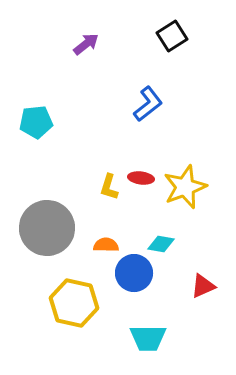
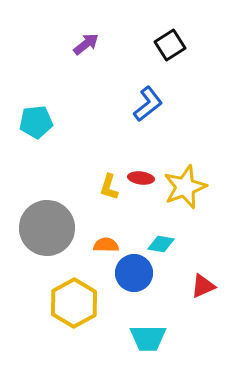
black square: moved 2 px left, 9 px down
yellow hexagon: rotated 18 degrees clockwise
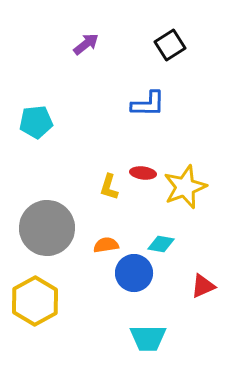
blue L-shape: rotated 39 degrees clockwise
red ellipse: moved 2 px right, 5 px up
orange semicircle: rotated 10 degrees counterclockwise
yellow hexagon: moved 39 px left, 2 px up
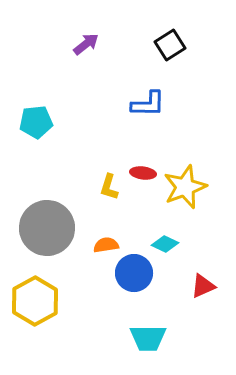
cyan diamond: moved 4 px right; rotated 16 degrees clockwise
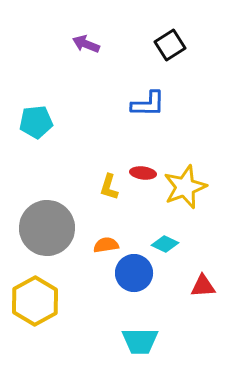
purple arrow: rotated 120 degrees counterclockwise
red triangle: rotated 20 degrees clockwise
cyan trapezoid: moved 8 px left, 3 px down
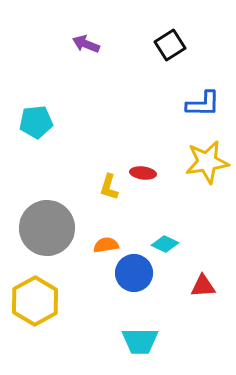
blue L-shape: moved 55 px right
yellow star: moved 22 px right, 25 px up; rotated 12 degrees clockwise
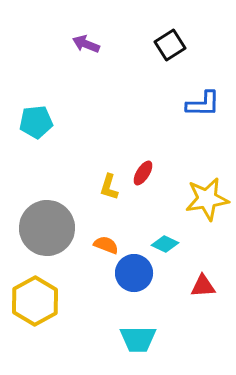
yellow star: moved 37 px down
red ellipse: rotated 65 degrees counterclockwise
orange semicircle: rotated 30 degrees clockwise
cyan trapezoid: moved 2 px left, 2 px up
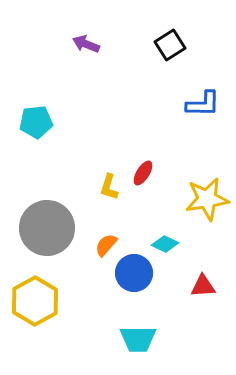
orange semicircle: rotated 70 degrees counterclockwise
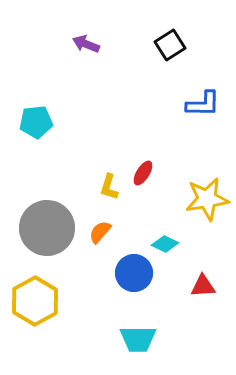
orange semicircle: moved 6 px left, 13 px up
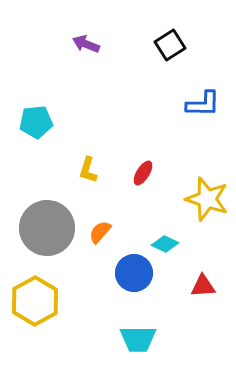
yellow L-shape: moved 21 px left, 17 px up
yellow star: rotated 27 degrees clockwise
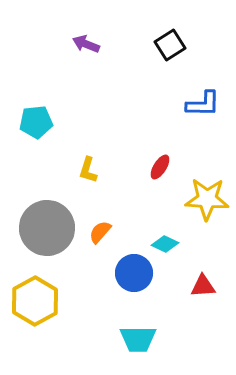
red ellipse: moved 17 px right, 6 px up
yellow star: rotated 15 degrees counterclockwise
